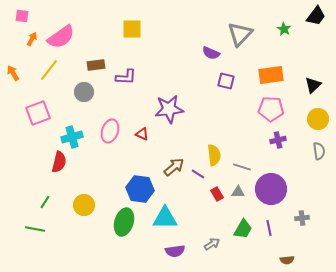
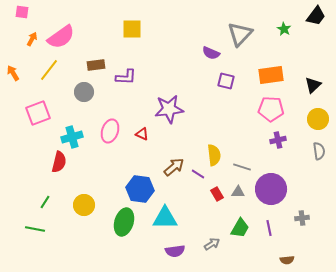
pink square at (22, 16): moved 4 px up
green trapezoid at (243, 229): moved 3 px left, 1 px up
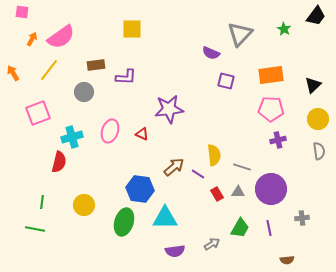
green line at (45, 202): moved 3 px left; rotated 24 degrees counterclockwise
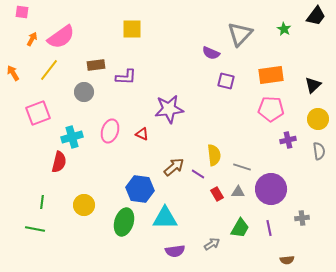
purple cross at (278, 140): moved 10 px right
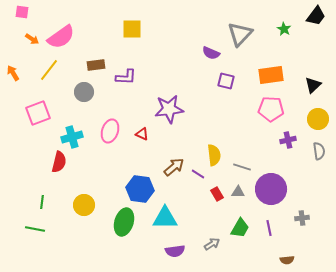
orange arrow at (32, 39): rotated 96 degrees clockwise
